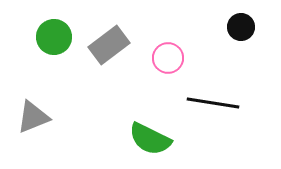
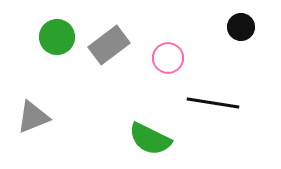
green circle: moved 3 px right
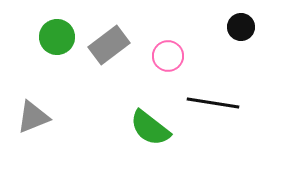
pink circle: moved 2 px up
green semicircle: moved 11 px up; rotated 12 degrees clockwise
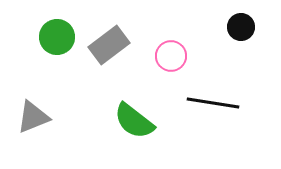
pink circle: moved 3 px right
green semicircle: moved 16 px left, 7 px up
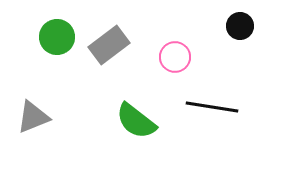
black circle: moved 1 px left, 1 px up
pink circle: moved 4 px right, 1 px down
black line: moved 1 px left, 4 px down
green semicircle: moved 2 px right
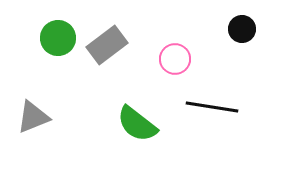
black circle: moved 2 px right, 3 px down
green circle: moved 1 px right, 1 px down
gray rectangle: moved 2 px left
pink circle: moved 2 px down
green semicircle: moved 1 px right, 3 px down
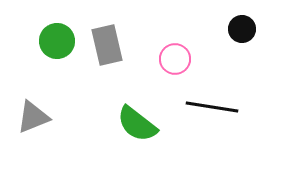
green circle: moved 1 px left, 3 px down
gray rectangle: rotated 66 degrees counterclockwise
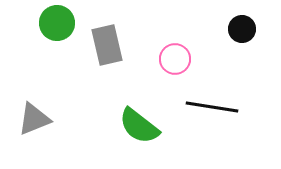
green circle: moved 18 px up
gray triangle: moved 1 px right, 2 px down
green semicircle: moved 2 px right, 2 px down
